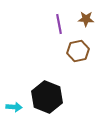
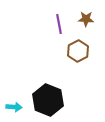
brown hexagon: rotated 15 degrees counterclockwise
black hexagon: moved 1 px right, 3 px down
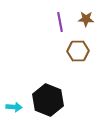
purple line: moved 1 px right, 2 px up
brown hexagon: rotated 25 degrees clockwise
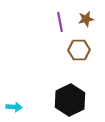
brown star: rotated 14 degrees counterclockwise
brown hexagon: moved 1 px right, 1 px up
black hexagon: moved 22 px right; rotated 12 degrees clockwise
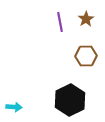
brown star: rotated 21 degrees counterclockwise
brown hexagon: moved 7 px right, 6 px down
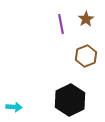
purple line: moved 1 px right, 2 px down
brown hexagon: rotated 20 degrees counterclockwise
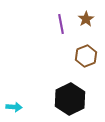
black hexagon: moved 1 px up
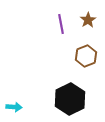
brown star: moved 2 px right, 1 px down
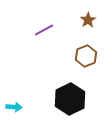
purple line: moved 17 px left, 6 px down; rotated 72 degrees clockwise
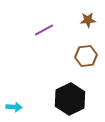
brown star: rotated 28 degrees clockwise
brown hexagon: rotated 15 degrees clockwise
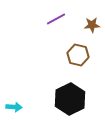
brown star: moved 4 px right, 5 px down
purple line: moved 12 px right, 11 px up
brown hexagon: moved 8 px left, 1 px up; rotated 20 degrees clockwise
